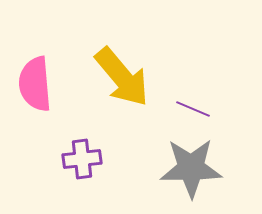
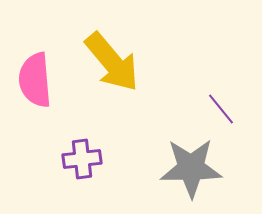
yellow arrow: moved 10 px left, 15 px up
pink semicircle: moved 4 px up
purple line: moved 28 px right; rotated 28 degrees clockwise
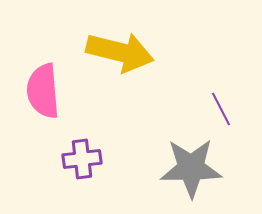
yellow arrow: moved 8 px right, 10 px up; rotated 36 degrees counterclockwise
pink semicircle: moved 8 px right, 11 px down
purple line: rotated 12 degrees clockwise
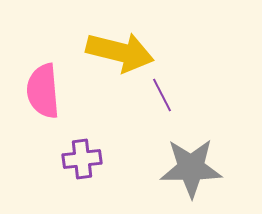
purple line: moved 59 px left, 14 px up
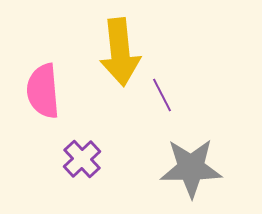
yellow arrow: rotated 70 degrees clockwise
purple cross: rotated 36 degrees counterclockwise
